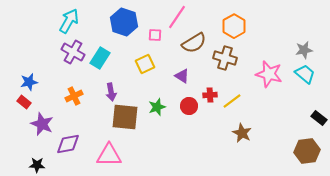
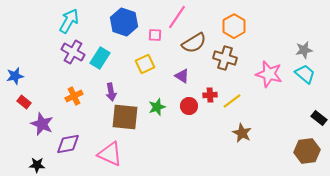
blue star: moved 14 px left, 6 px up
pink triangle: moved 1 px right, 1 px up; rotated 24 degrees clockwise
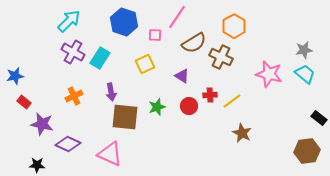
cyan arrow: rotated 15 degrees clockwise
brown cross: moved 4 px left, 1 px up; rotated 10 degrees clockwise
purple star: rotated 10 degrees counterclockwise
purple diamond: rotated 35 degrees clockwise
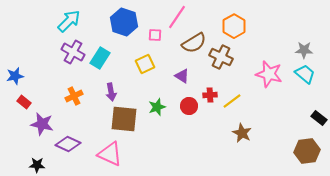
gray star: rotated 12 degrees clockwise
brown square: moved 1 px left, 2 px down
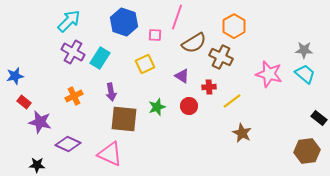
pink line: rotated 15 degrees counterclockwise
red cross: moved 1 px left, 8 px up
purple star: moved 2 px left, 2 px up
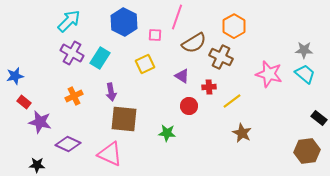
blue hexagon: rotated 8 degrees clockwise
purple cross: moved 1 px left, 1 px down
green star: moved 10 px right, 26 px down; rotated 24 degrees clockwise
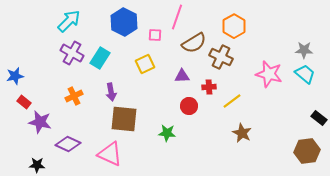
purple triangle: rotated 35 degrees counterclockwise
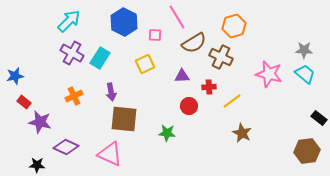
pink line: rotated 50 degrees counterclockwise
orange hexagon: rotated 15 degrees clockwise
purple diamond: moved 2 px left, 3 px down
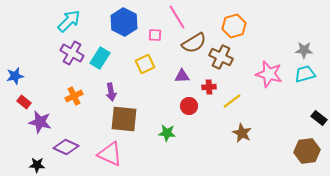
cyan trapezoid: rotated 55 degrees counterclockwise
